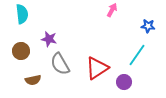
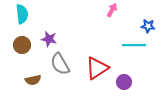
brown circle: moved 1 px right, 6 px up
cyan line: moved 3 px left, 10 px up; rotated 55 degrees clockwise
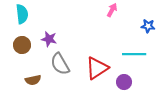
cyan line: moved 9 px down
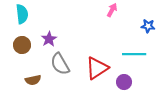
purple star: rotated 28 degrees clockwise
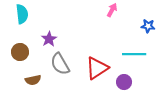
brown circle: moved 2 px left, 7 px down
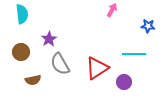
brown circle: moved 1 px right
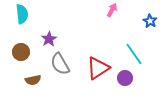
blue star: moved 2 px right, 5 px up; rotated 24 degrees clockwise
cyan line: rotated 55 degrees clockwise
red triangle: moved 1 px right
purple circle: moved 1 px right, 4 px up
